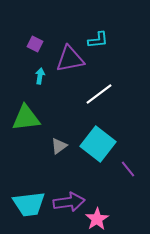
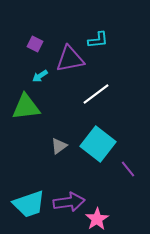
cyan arrow: rotated 133 degrees counterclockwise
white line: moved 3 px left
green triangle: moved 11 px up
cyan trapezoid: rotated 12 degrees counterclockwise
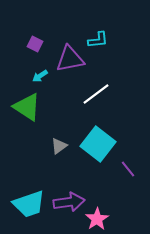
green triangle: moved 1 px right; rotated 40 degrees clockwise
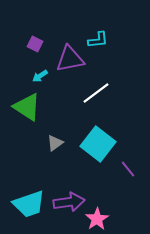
white line: moved 1 px up
gray triangle: moved 4 px left, 3 px up
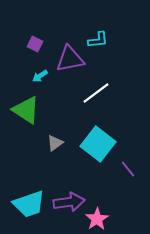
green triangle: moved 1 px left, 3 px down
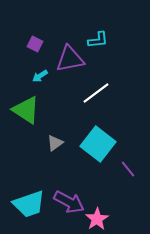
purple arrow: rotated 36 degrees clockwise
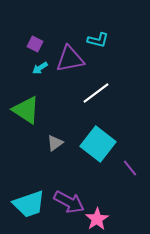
cyan L-shape: rotated 20 degrees clockwise
cyan arrow: moved 8 px up
purple line: moved 2 px right, 1 px up
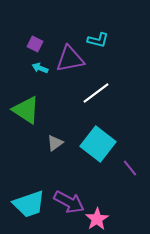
cyan arrow: rotated 56 degrees clockwise
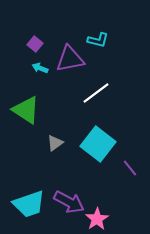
purple square: rotated 14 degrees clockwise
